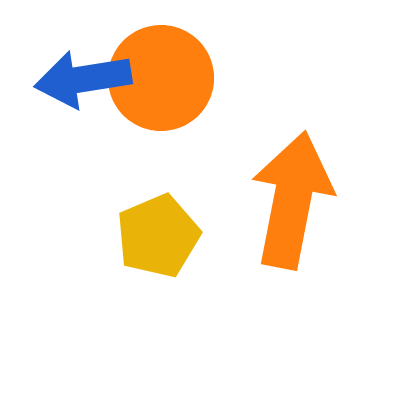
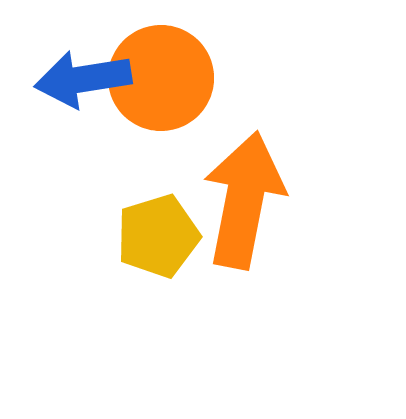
orange arrow: moved 48 px left
yellow pentagon: rotated 6 degrees clockwise
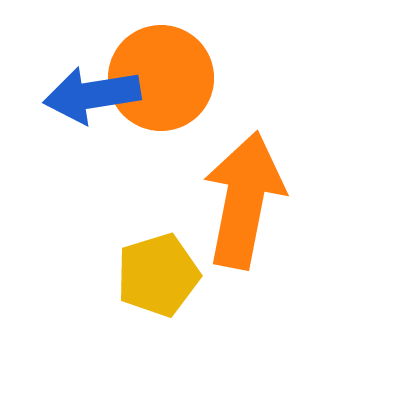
blue arrow: moved 9 px right, 16 px down
yellow pentagon: moved 39 px down
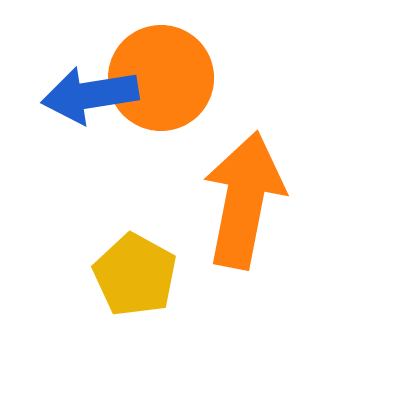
blue arrow: moved 2 px left
yellow pentagon: moved 23 px left; rotated 26 degrees counterclockwise
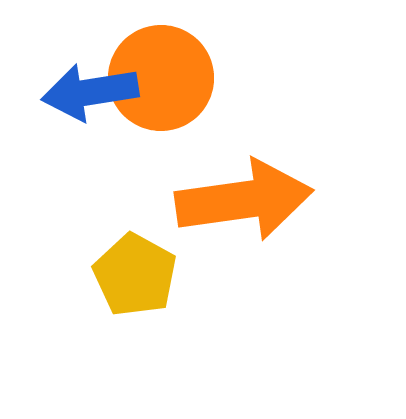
blue arrow: moved 3 px up
orange arrow: rotated 71 degrees clockwise
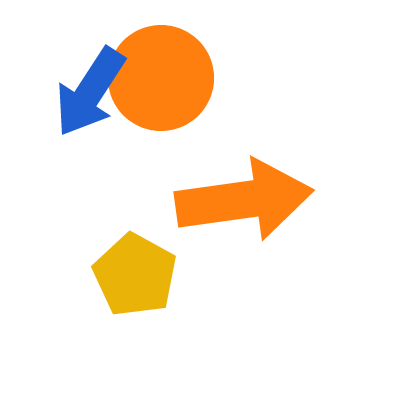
blue arrow: rotated 48 degrees counterclockwise
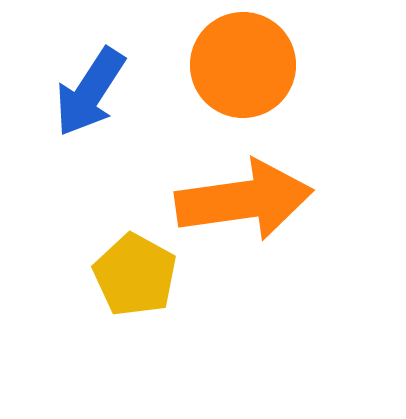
orange circle: moved 82 px right, 13 px up
